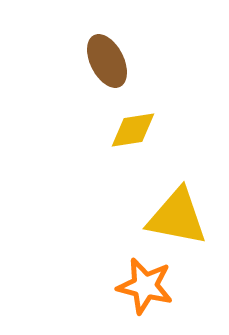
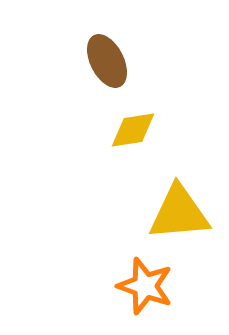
yellow triangle: moved 2 px right, 4 px up; rotated 16 degrees counterclockwise
orange star: rotated 6 degrees clockwise
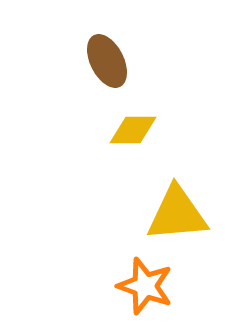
yellow diamond: rotated 9 degrees clockwise
yellow triangle: moved 2 px left, 1 px down
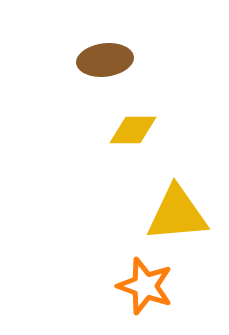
brown ellipse: moved 2 px left, 1 px up; rotated 70 degrees counterclockwise
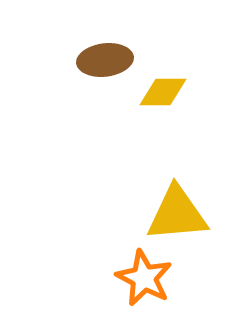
yellow diamond: moved 30 px right, 38 px up
orange star: moved 1 px left, 8 px up; rotated 8 degrees clockwise
